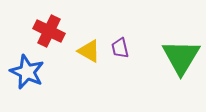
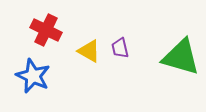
red cross: moved 3 px left, 1 px up
green triangle: rotated 45 degrees counterclockwise
blue star: moved 6 px right, 4 px down
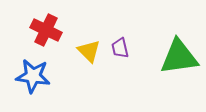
yellow triangle: rotated 15 degrees clockwise
green triangle: moved 2 px left; rotated 24 degrees counterclockwise
blue star: rotated 16 degrees counterclockwise
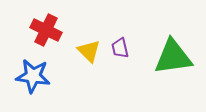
green triangle: moved 6 px left
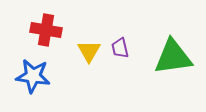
red cross: rotated 16 degrees counterclockwise
yellow triangle: rotated 15 degrees clockwise
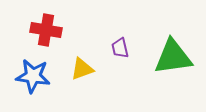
yellow triangle: moved 7 px left, 18 px down; rotated 40 degrees clockwise
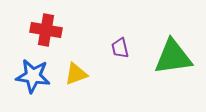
yellow triangle: moved 6 px left, 5 px down
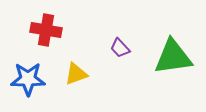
purple trapezoid: rotated 30 degrees counterclockwise
blue star: moved 5 px left, 3 px down; rotated 8 degrees counterclockwise
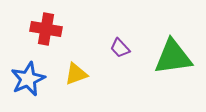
red cross: moved 1 px up
blue star: rotated 24 degrees counterclockwise
